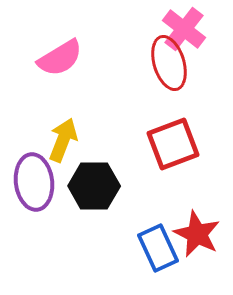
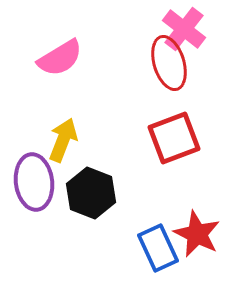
red square: moved 1 px right, 6 px up
black hexagon: moved 3 px left, 7 px down; rotated 21 degrees clockwise
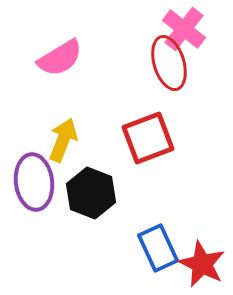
red square: moved 26 px left
red star: moved 5 px right, 30 px down
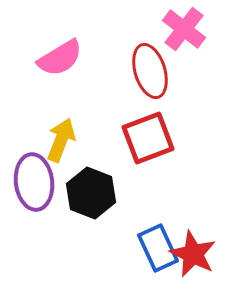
red ellipse: moved 19 px left, 8 px down
yellow arrow: moved 2 px left
red star: moved 9 px left, 10 px up
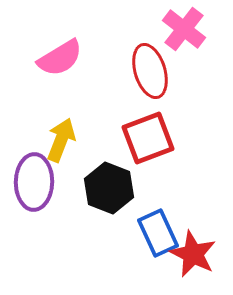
purple ellipse: rotated 8 degrees clockwise
black hexagon: moved 18 px right, 5 px up
blue rectangle: moved 15 px up
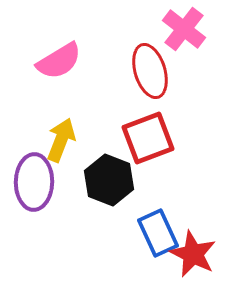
pink semicircle: moved 1 px left, 3 px down
black hexagon: moved 8 px up
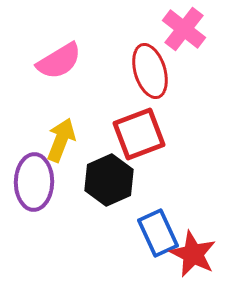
red square: moved 9 px left, 4 px up
black hexagon: rotated 15 degrees clockwise
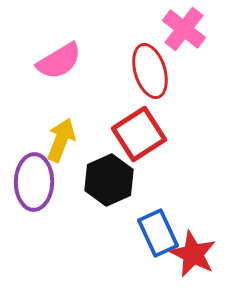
red square: rotated 12 degrees counterclockwise
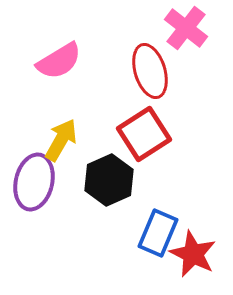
pink cross: moved 2 px right, 1 px up
red square: moved 5 px right
yellow arrow: rotated 9 degrees clockwise
purple ellipse: rotated 12 degrees clockwise
blue rectangle: rotated 48 degrees clockwise
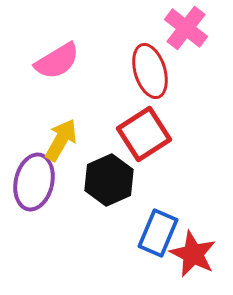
pink semicircle: moved 2 px left
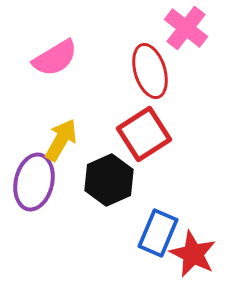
pink semicircle: moved 2 px left, 3 px up
